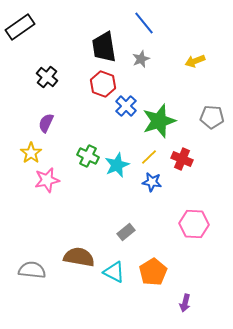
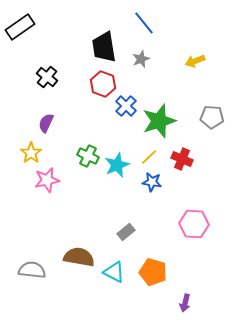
orange pentagon: rotated 24 degrees counterclockwise
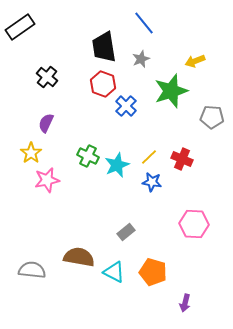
green star: moved 12 px right, 30 px up
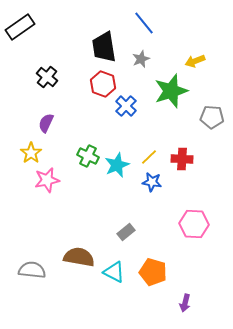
red cross: rotated 20 degrees counterclockwise
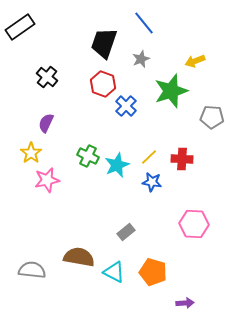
black trapezoid: moved 4 px up; rotated 28 degrees clockwise
purple arrow: rotated 108 degrees counterclockwise
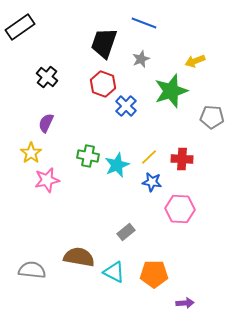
blue line: rotated 30 degrees counterclockwise
green cross: rotated 15 degrees counterclockwise
pink hexagon: moved 14 px left, 15 px up
orange pentagon: moved 1 px right, 2 px down; rotated 16 degrees counterclockwise
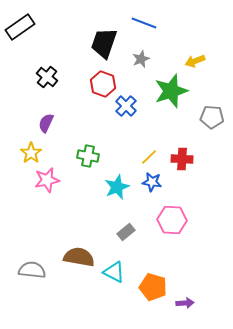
cyan star: moved 22 px down
pink hexagon: moved 8 px left, 11 px down
orange pentagon: moved 1 px left, 13 px down; rotated 16 degrees clockwise
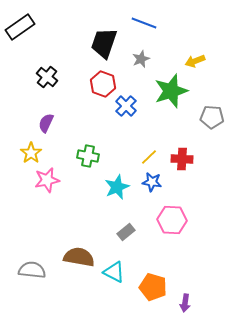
purple arrow: rotated 102 degrees clockwise
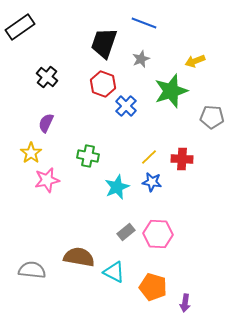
pink hexagon: moved 14 px left, 14 px down
